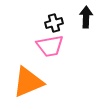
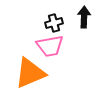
black arrow: moved 2 px left
orange triangle: moved 2 px right, 9 px up
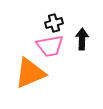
black arrow: moved 2 px left, 22 px down
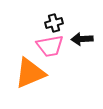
black arrow: rotated 95 degrees counterclockwise
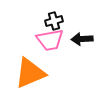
black cross: moved 2 px up
pink trapezoid: moved 6 px up
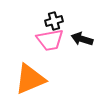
black arrow: rotated 20 degrees clockwise
orange triangle: moved 6 px down
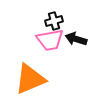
black arrow: moved 6 px left
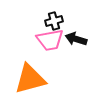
orange triangle: rotated 8 degrees clockwise
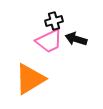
pink trapezoid: moved 1 px left, 1 px down; rotated 16 degrees counterclockwise
orange triangle: rotated 16 degrees counterclockwise
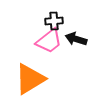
black cross: rotated 12 degrees clockwise
pink trapezoid: rotated 12 degrees counterclockwise
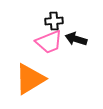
pink trapezoid: moved 1 px down; rotated 16 degrees clockwise
